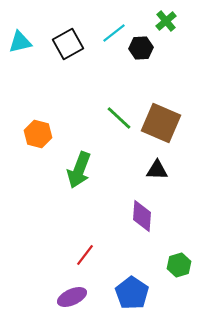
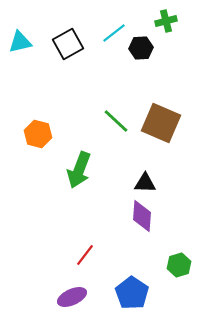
green cross: rotated 25 degrees clockwise
green line: moved 3 px left, 3 px down
black triangle: moved 12 px left, 13 px down
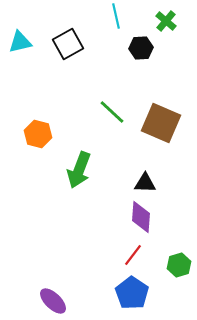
green cross: rotated 35 degrees counterclockwise
cyan line: moved 2 px right, 17 px up; rotated 65 degrees counterclockwise
green line: moved 4 px left, 9 px up
purple diamond: moved 1 px left, 1 px down
red line: moved 48 px right
purple ellipse: moved 19 px left, 4 px down; rotated 68 degrees clockwise
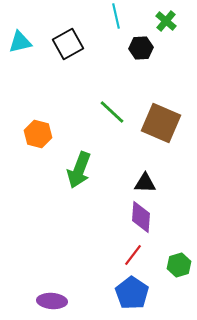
purple ellipse: moved 1 px left; rotated 40 degrees counterclockwise
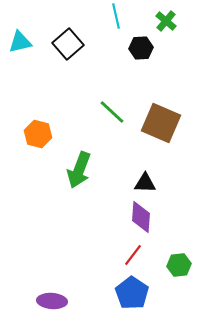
black square: rotated 12 degrees counterclockwise
green hexagon: rotated 10 degrees clockwise
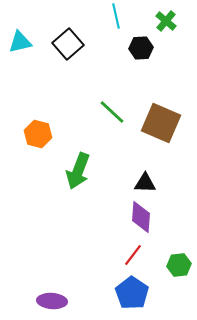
green arrow: moved 1 px left, 1 px down
